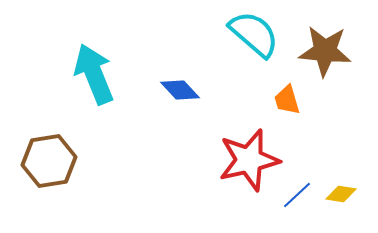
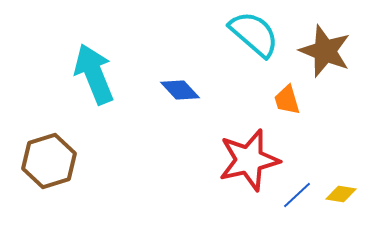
brown star: rotated 16 degrees clockwise
brown hexagon: rotated 8 degrees counterclockwise
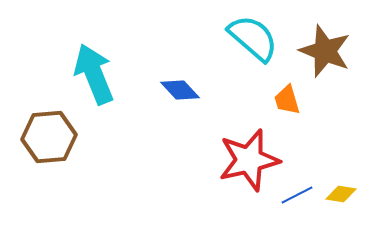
cyan semicircle: moved 1 px left, 4 px down
brown hexagon: moved 24 px up; rotated 12 degrees clockwise
blue line: rotated 16 degrees clockwise
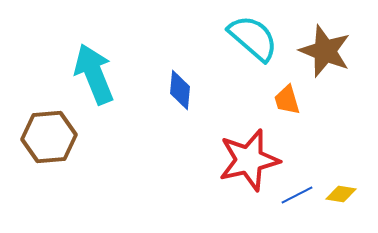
blue diamond: rotated 48 degrees clockwise
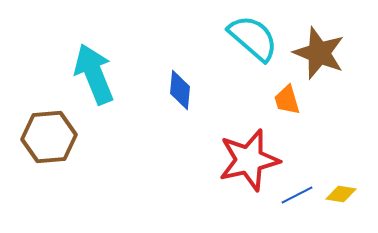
brown star: moved 6 px left, 2 px down
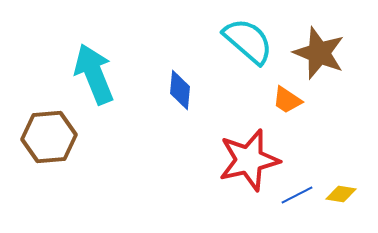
cyan semicircle: moved 5 px left, 3 px down
orange trapezoid: rotated 40 degrees counterclockwise
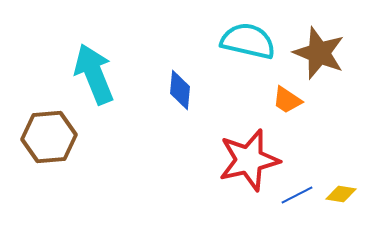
cyan semicircle: rotated 28 degrees counterclockwise
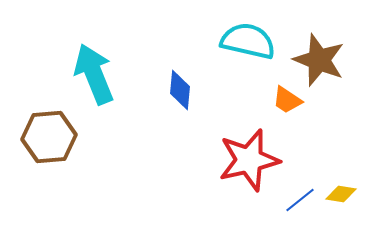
brown star: moved 7 px down
blue line: moved 3 px right, 5 px down; rotated 12 degrees counterclockwise
